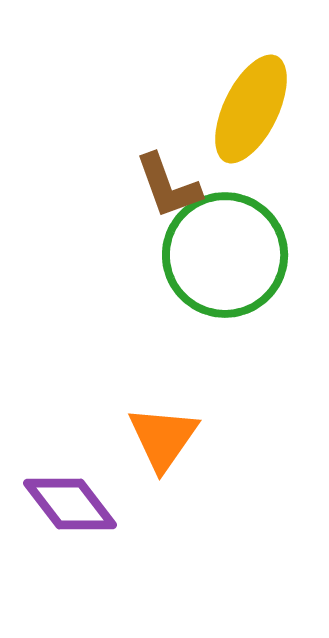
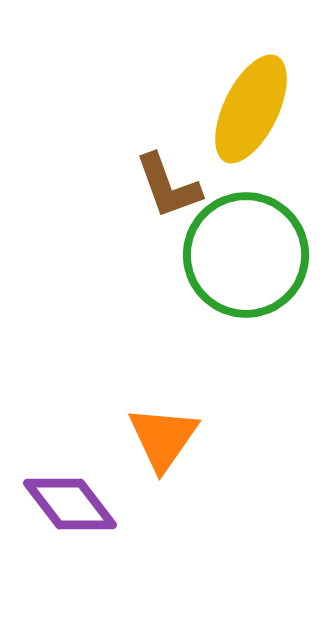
green circle: moved 21 px right
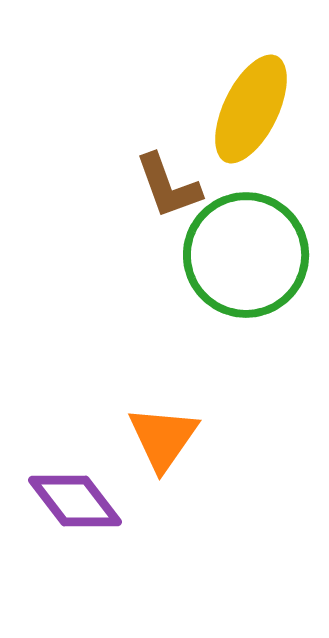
purple diamond: moved 5 px right, 3 px up
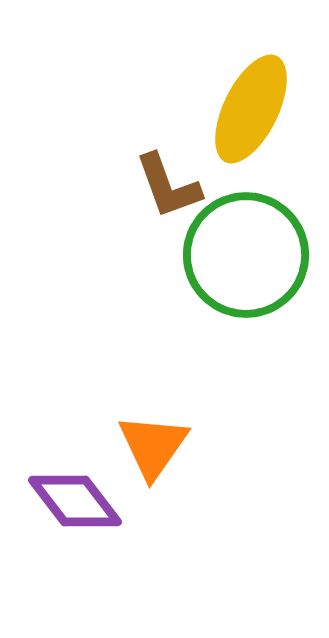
orange triangle: moved 10 px left, 8 px down
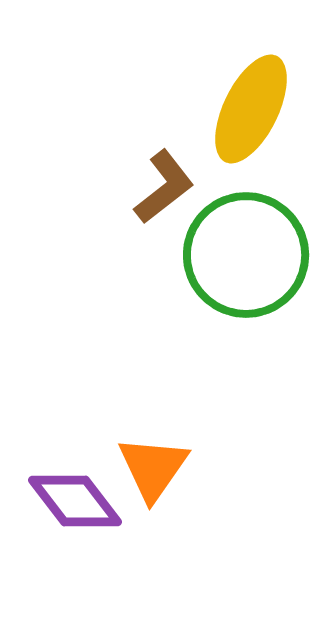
brown L-shape: moved 4 px left, 1 px down; rotated 108 degrees counterclockwise
orange triangle: moved 22 px down
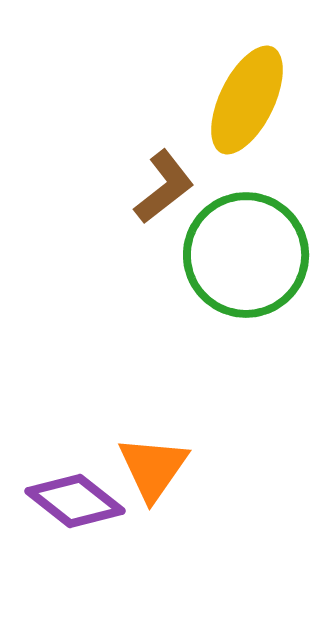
yellow ellipse: moved 4 px left, 9 px up
purple diamond: rotated 14 degrees counterclockwise
